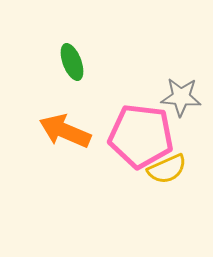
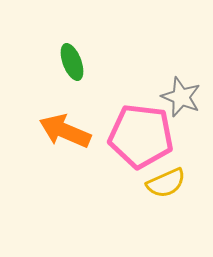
gray star: rotated 18 degrees clockwise
yellow semicircle: moved 1 px left, 14 px down
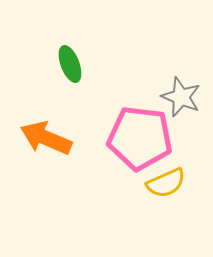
green ellipse: moved 2 px left, 2 px down
orange arrow: moved 19 px left, 7 px down
pink pentagon: moved 1 px left, 2 px down
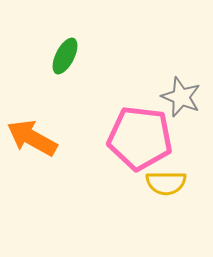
green ellipse: moved 5 px left, 8 px up; rotated 48 degrees clockwise
orange arrow: moved 14 px left; rotated 6 degrees clockwise
yellow semicircle: rotated 24 degrees clockwise
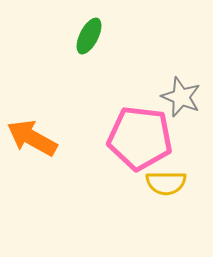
green ellipse: moved 24 px right, 20 px up
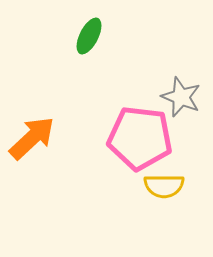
orange arrow: rotated 108 degrees clockwise
yellow semicircle: moved 2 px left, 3 px down
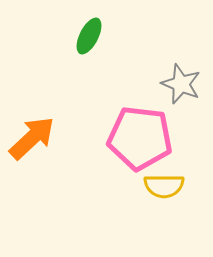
gray star: moved 13 px up
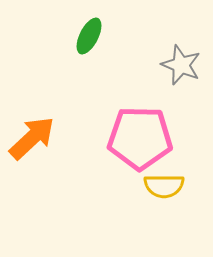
gray star: moved 19 px up
pink pentagon: rotated 6 degrees counterclockwise
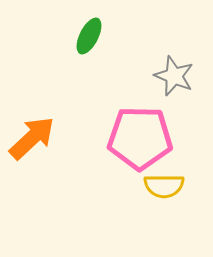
gray star: moved 7 px left, 11 px down
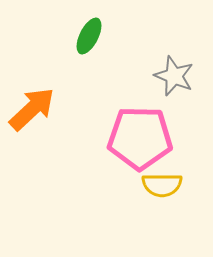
orange arrow: moved 29 px up
yellow semicircle: moved 2 px left, 1 px up
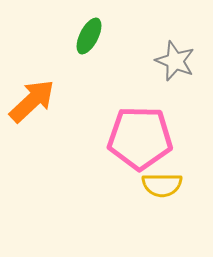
gray star: moved 1 px right, 15 px up
orange arrow: moved 8 px up
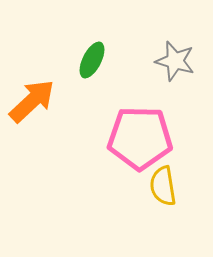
green ellipse: moved 3 px right, 24 px down
gray star: rotated 6 degrees counterclockwise
yellow semicircle: moved 1 px right, 1 px down; rotated 81 degrees clockwise
